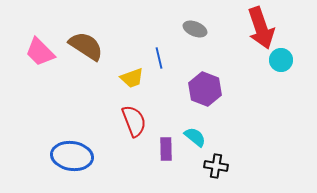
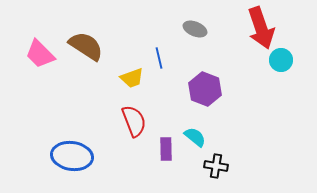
pink trapezoid: moved 2 px down
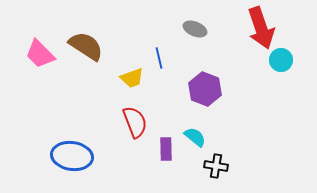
red semicircle: moved 1 px right, 1 px down
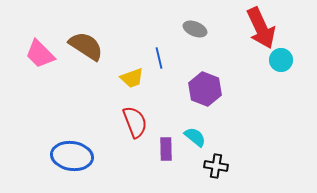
red arrow: rotated 6 degrees counterclockwise
